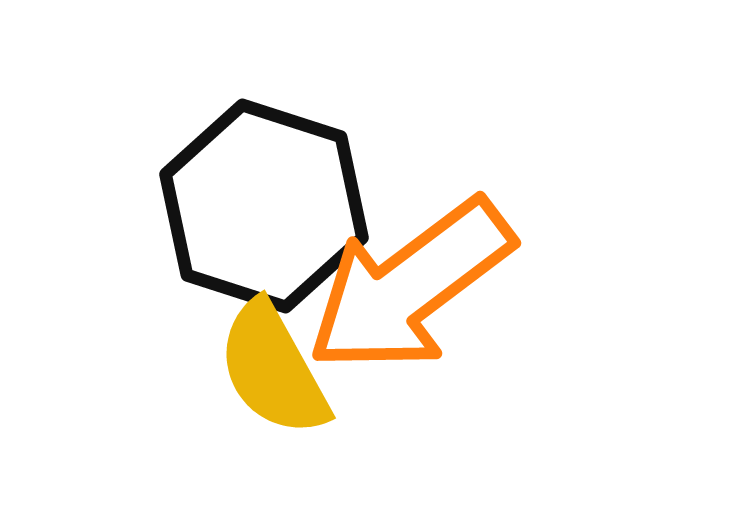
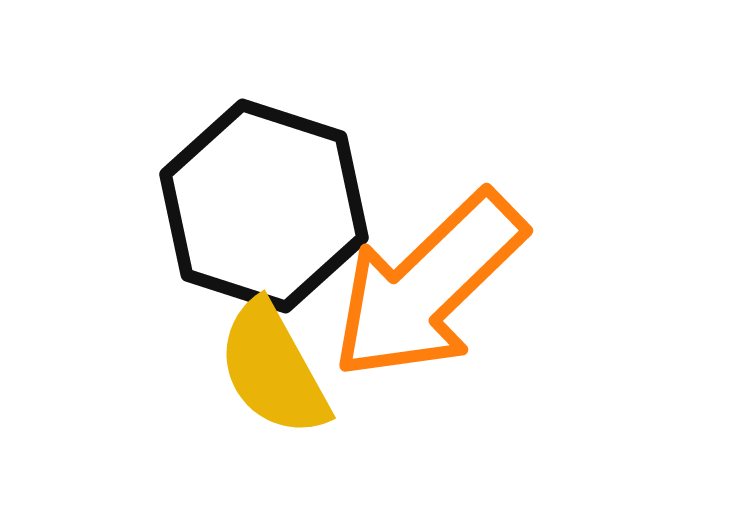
orange arrow: moved 18 px right; rotated 7 degrees counterclockwise
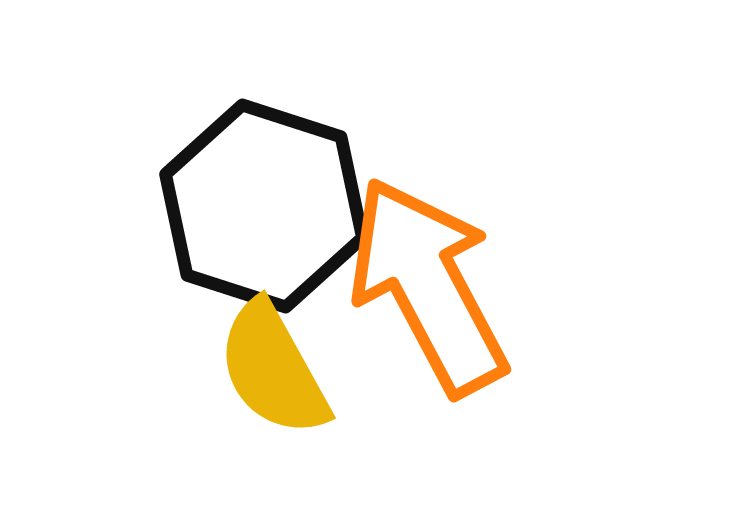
orange arrow: rotated 106 degrees clockwise
